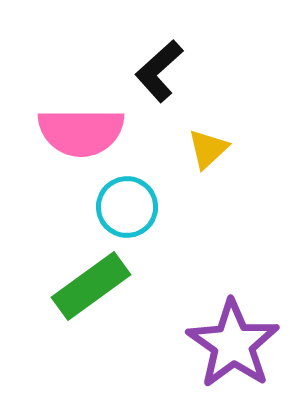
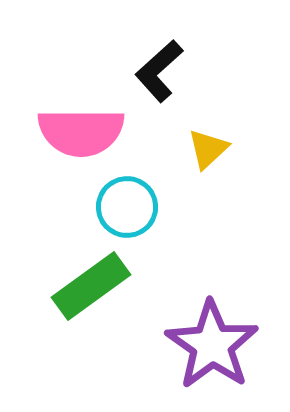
purple star: moved 21 px left, 1 px down
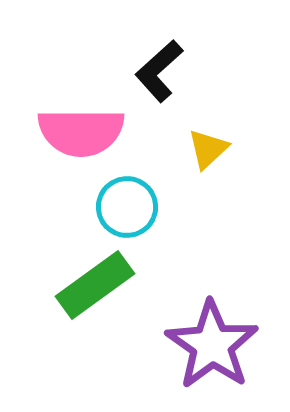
green rectangle: moved 4 px right, 1 px up
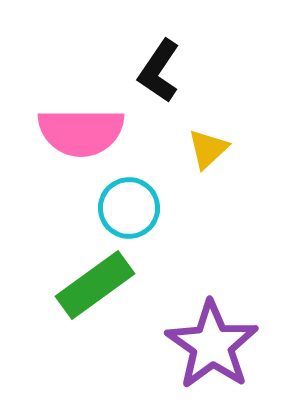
black L-shape: rotated 14 degrees counterclockwise
cyan circle: moved 2 px right, 1 px down
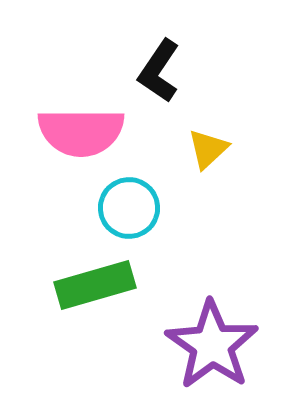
green rectangle: rotated 20 degrees clockwise
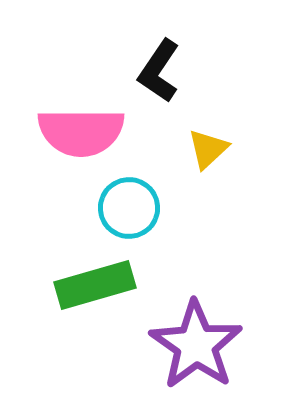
purple star: moved 16 px left
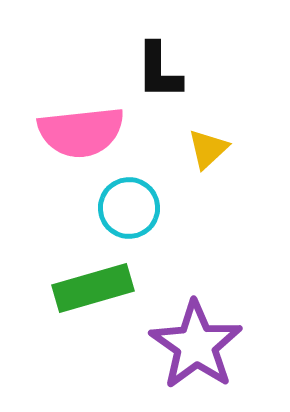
black L-shape: rotated 34 degrees counterclockwise
pink semicircle: rotated 6 degrees counterclockwise
green rectangle: moved 2 px left, 3 px down
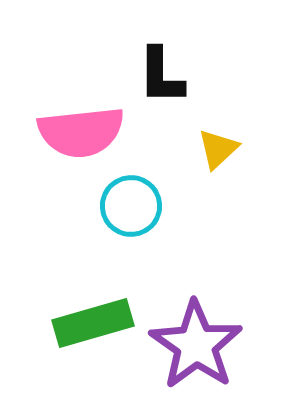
black L-shape: moved 2 px right, 5 px down
yellow triangle: moved 10 px right
cyan circle: moved 2 px right, 2 px up
green rectangle: moved 35 px down
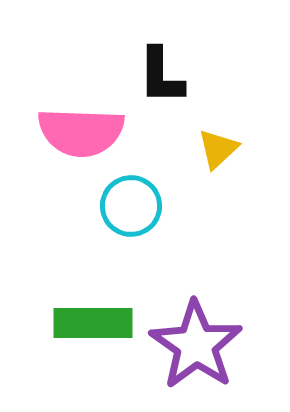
pink semicircle: rotated 8 degrees clockwise
green rectangle: rotated 16 degrees clockwise
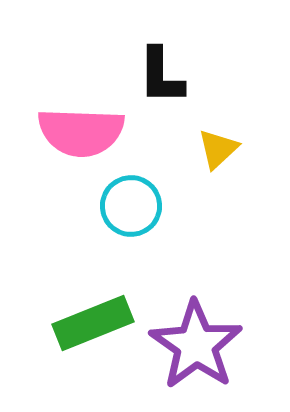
green rectangle: rotated 22 degrees counterclockwise
